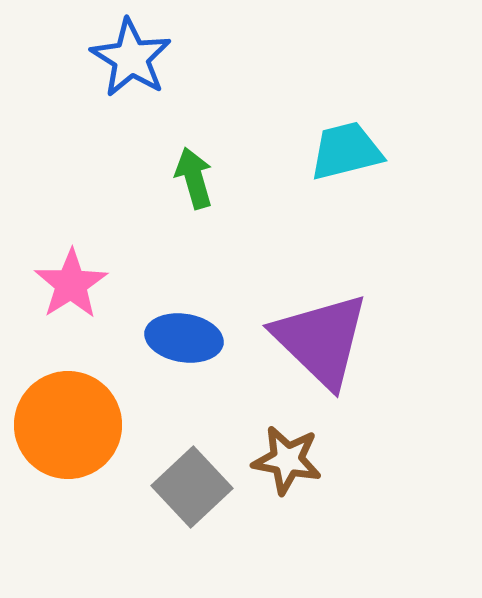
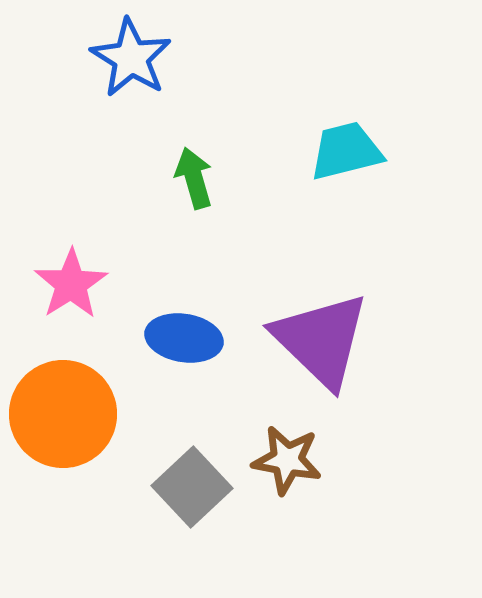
orange circle: moved 5 px left, 11 px up
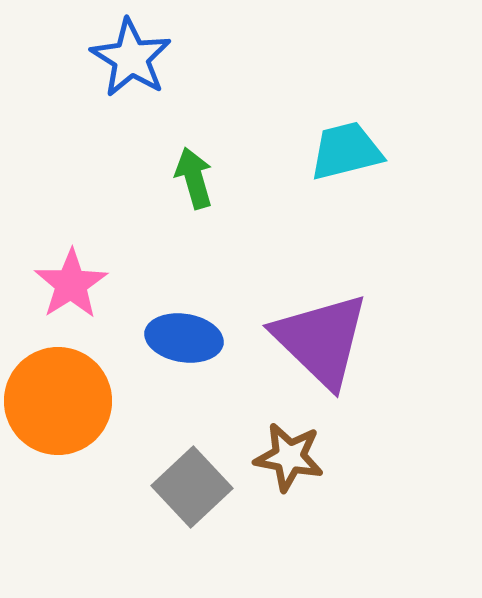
orange circle: moved 5 px left, 13 px up
brown star: moved 2 px right, 3 px up
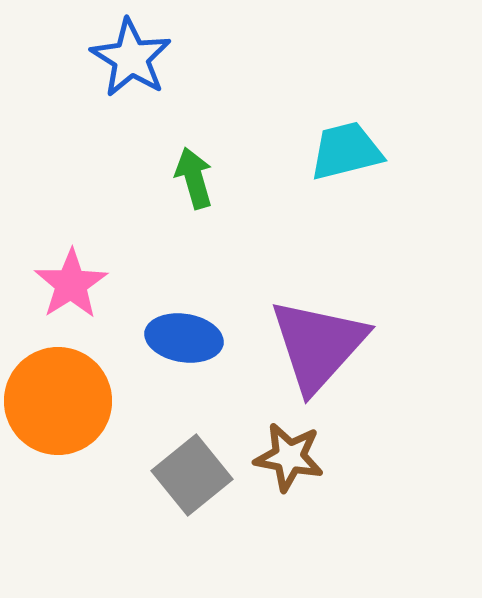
purple triangle: moved 3 px left, 5 px down; rotated 28 degrees clockwise
gray square: moved 12 px up; rotated 4 degrees clockwise
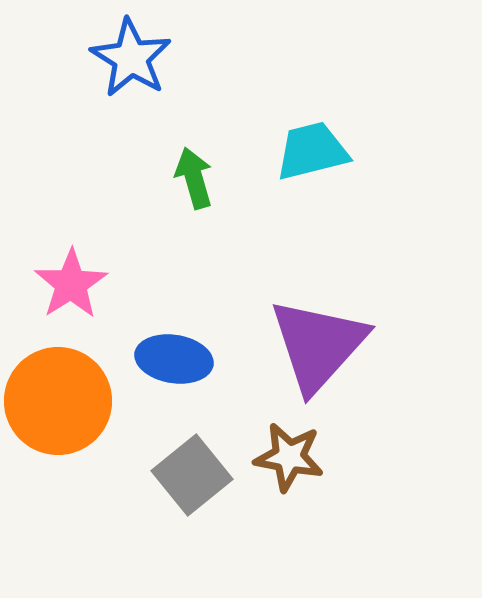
cyan trapezoid: moved 34 px left
blue ellipse: moved 10 px left, 21 px down
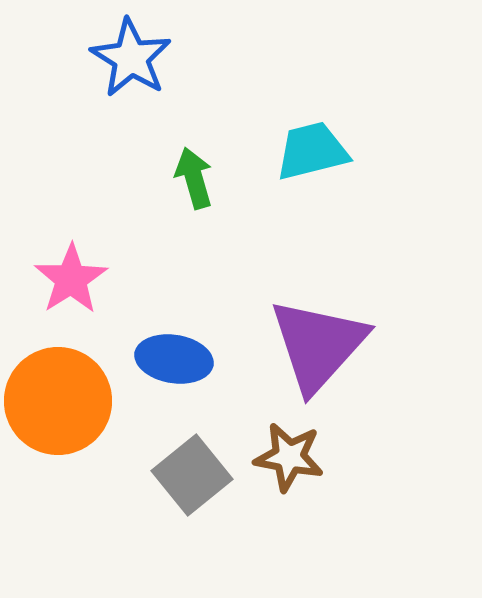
pink star: moved 5 px up
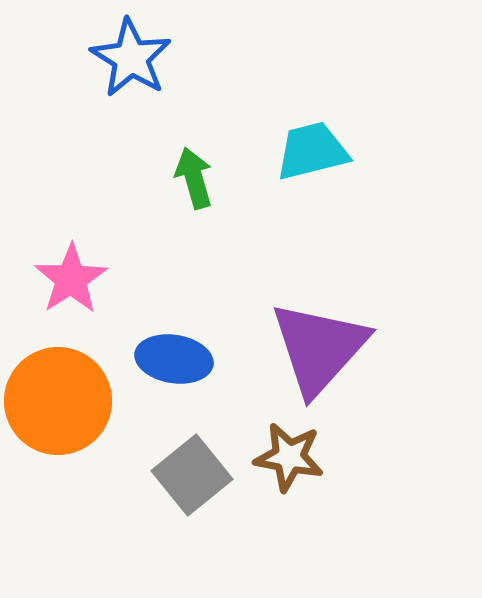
purple triangle: moved 1 px right, 3 px down
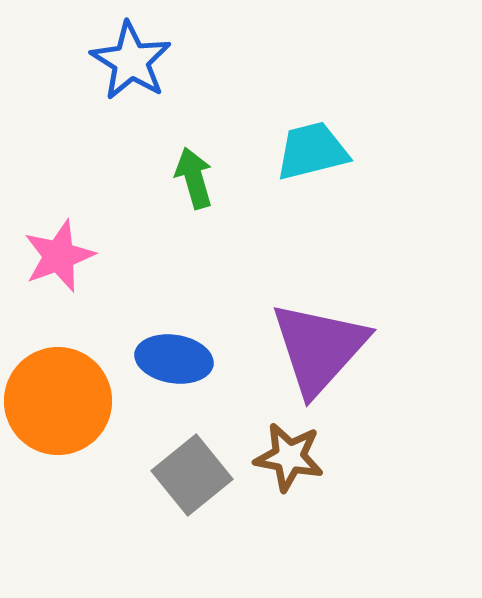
blue star: moved 3 px down
pink star: moved 12 px left, 23 px up; rotated 12 degrees clockwise
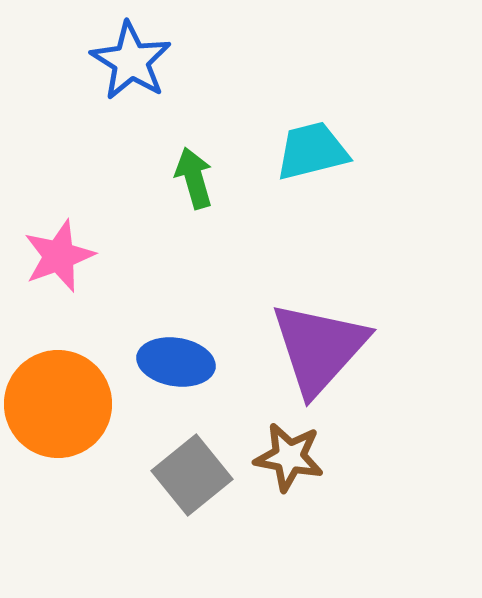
blue ellipse: moved 2 px right, 3 px down
orange circle: moved 3 px down
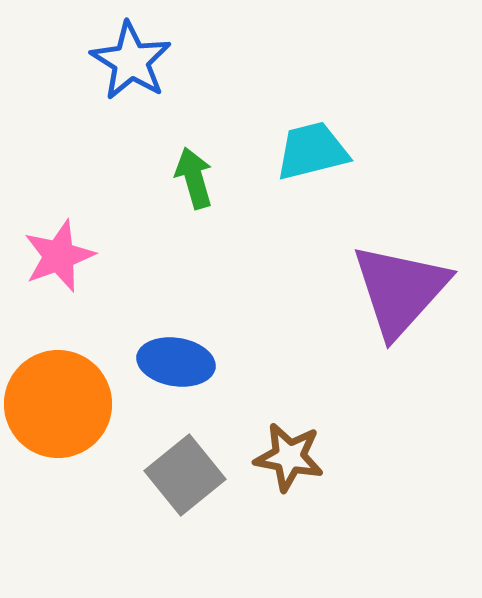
purple triangle: moved 81 px right, 58 px up
gray square: moved 7 px left
